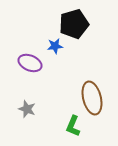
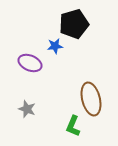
brown ellipse: moved 1 px left, 1 px down
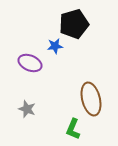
green L-shape: moved 3 px down
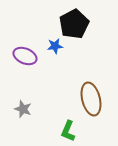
black pentagon: rotated 12 degrees counterclockwise
purple ellipse: moved 5 px left, 7 px up
gray star: moved 4 px left
green L-shape: moved 5 px left, 2 px down
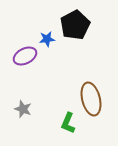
black pentagon: moved 1 px right, 1 px down
blue star: moved 8 px left, 7 px up
purple ellipse: rotated 50 degrees counterclockwise
green L-shape: moved 8 px up
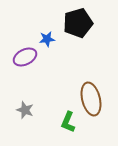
black pentagon: moved 3 px right, 2 px up; rotated 12 degrees clockwise
purple ellipse: moved 1 px down
gray star: moved 2 px right, 1 px down
green L-shape: moved 1 px up
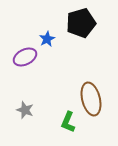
black pentagon: moved 3 px right
blue star: rotated 21 degrees counterclockwise
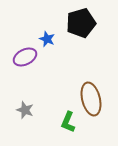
blue star: rotated 21 degrees counterclockwise
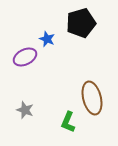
brown ellipse: moved 1 px right, 1 px up
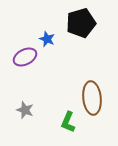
brown ellipse: rotated 8 degrees clockwise
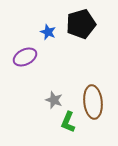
black pentagon: moved 1 px down
blue star: moved 1 px right, 7 px up
brown ellipse: moved 1 px right, 4 px down
gray star: moved 29 px right, 10 px up
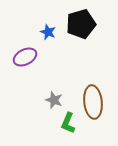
green L-shape: moved 1 px down
